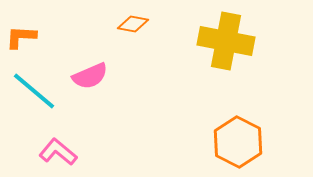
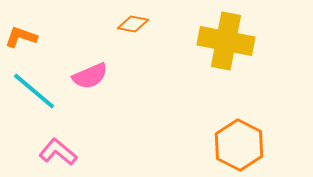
orange L-shape: rotated 16 degrees clockwise
orange hexagon: moved 1 px right, 3 px down
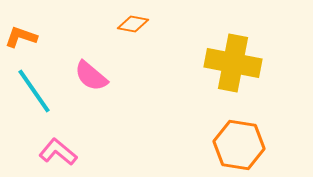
yellow cross: moved 7 px right, 22 px down
pink semicircle: moved 1 px right; rotated 63 degrees clockwise
cyan line: rotated 15 degrees clockwise
orange hexagon: rotated 18 degrees counterclockwise
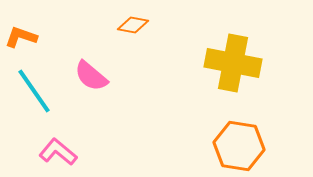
orange diamond: moved 1 px down
orange hexagon: moved 1 px down
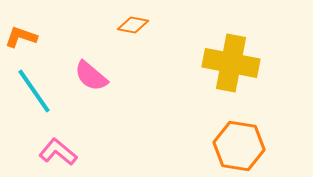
yellow cross: moved 2 px left
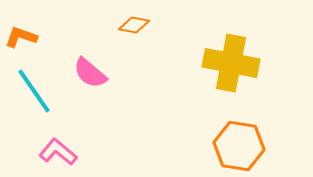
orange diamond: moved 1 px right
pink semicircle: moved 1 px left, 3 px up
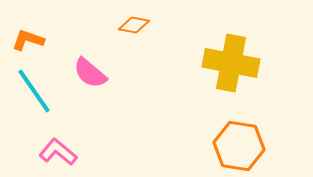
orange L-shape: moved 7 px right, 3 px down
